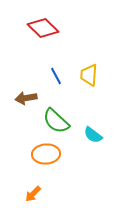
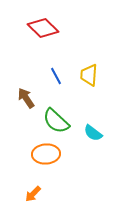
brown arrow: rotated 65 degrees clockwise
cyan semicircle: moved 2 px up
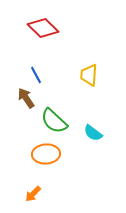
blue line: moved 20 px left, 1 px up
green semicircle: moved 2 px left
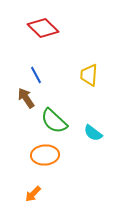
orange ellipse: moved 1 px left, 1 px down
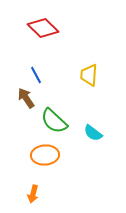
orange arrow: rotated 30 degrees counterclockwise
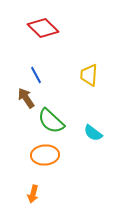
green semicircle: moved 3 px left
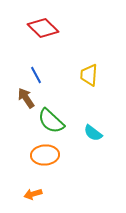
orange arrow: rotated 60 degrees clockwise
